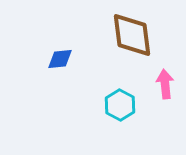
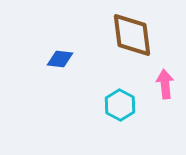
blue diamond: rotated 12 degrees clockwise
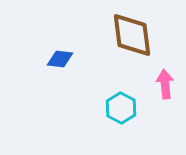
cyan hexagon: moved 1 px right, 3 px down
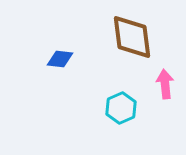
brown diamond: moved 2 px down
cyan hexagon: rotated 8 degrees clockwise
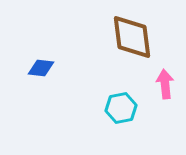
blue diamond: moved 19 px left, 9 px down
cyan hexagon: rotated 12 degrees clockwise
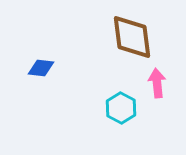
pink arrow: moved 8 px left, 1 px up
cyan hexagon: rotated 20 degrees counterclockwise
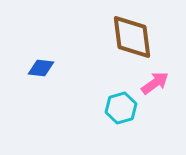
pink arrow: moved 2 px left; rotated 60 degrees clockwise
cyan hexagon: rotated 16 degrees clockwise
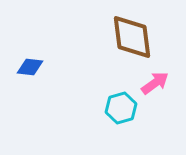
blue diamond: moved 11 px left, 1 px up
